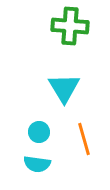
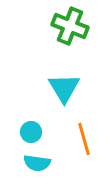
green cross: rotated 18 degrees clockwise
cyan circle: moved 8 px left
cyan semicircle: moved 1 px up
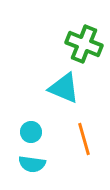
green cross: moved 14 px right, 18 px down
cyan triangle: rotated 36 degrees counterclockwise
cyan semicircle: moved 5 px left, 1 px down
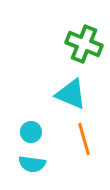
cyan triangle: moved 7 px right, 6 px down
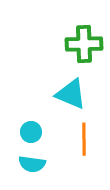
green cross: rotated 24 degrees counterclockwise
orange line: rotated 16 degrees clockwise
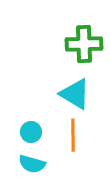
cyan triangle: moved 4 px right; rotated 8 degrees clockwise
orange line: moved 11 px left, 4 px up
cyan semicircle: rotated 8 degrees clockwise
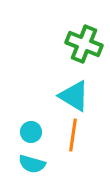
green cross: rotated 24 degrees clockwise
cyan triangle: moved 1 px left, 2 px down
orange line: rotated 8 degrees clockwise
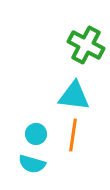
green cross: moved 2 px right, 1 px down; rotated 6 degrees clockwise
cyan triangle: rotated 24 degrees counterclockwise
cyan circle: moved 5 px right, 2 px down
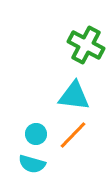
orange line: rotated 36 degrees clockwise
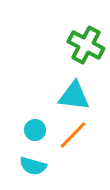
cyan circle: moved 1 px left, 4 px up
cyan semicircle: moved 1 px right, 2 px down
